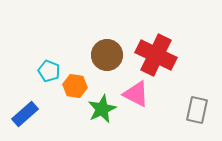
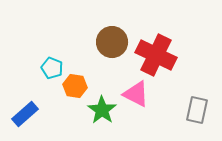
brown circle: moved 5 px right, 13 px up
cyan pentagon: moved 3 px right, 3 px up
green star: moved 1 px down; rotated 12 degrees counterclockwise
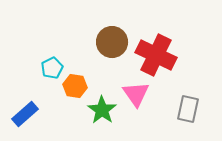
cyan pentagon: rotated 25 degrees clockwise
pink triangle: rotated 28 degrees clockwise
gray rectangle: moved 9 px left, 1 px up
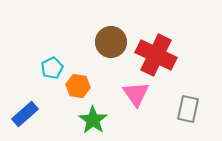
brown circle: moved 1 px left
orange hexagon: moved 3 px right
green star: moved 9 px left, 10 px down
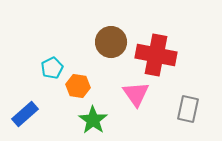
red cross: rotated 15 degrees counterclockwise
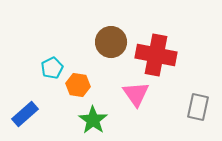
orange hexagon: moved 1 px up
gray rectangle: moved 10 px right, 2 px up
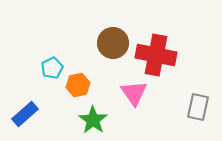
brown circle: moved 2 px right, 1 px down
orange hexagon: rotated 20 degrees counterclockwise
pink triangle: moved 2 px left, 1 px up
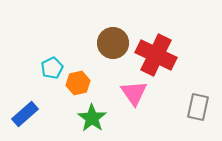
red cross: rotated 15 degrees clockwise
orange hexagon: moved 2 px up
green star: moved 1 px left, 2 px up
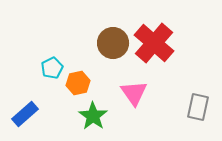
red cross: moved 2 px left, 12 px up; rotated 15 degrees clockwise
green star: moved 1 px right, 2 px up
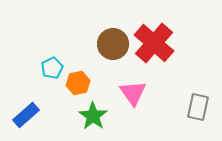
brown circle: moved 1 px down
pink triangle: moved 1 px left
blue rectangle: moved 1 px right, 1 px down
